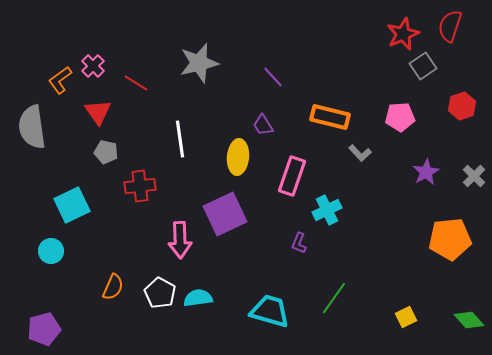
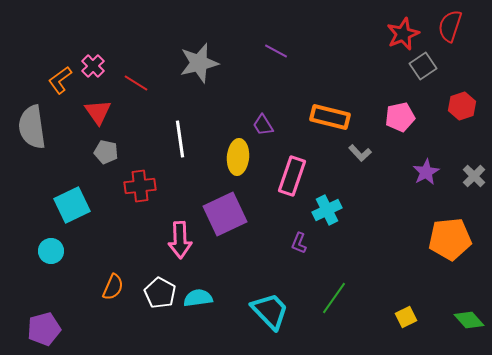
purple line: moved 3 px right, 26 px up; rotated 20 degrees counterclockwise
pink pentagon: rotated 8 degrees counterclockwise
cyan trapezoid: rotated 30 degrees clockwise
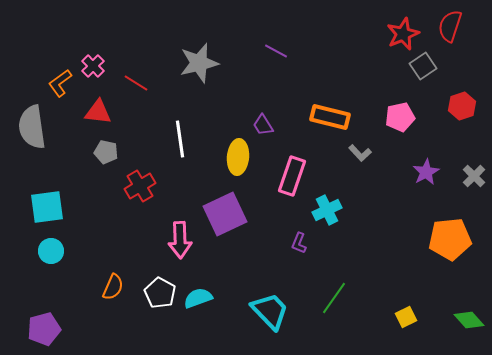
orange L-shape: moved 3 px down
red triangle: rotated 48 degrees counterclockwise
red cross: rotated 24 degrees counterclockwise
cyan square: moved 25 px left, 2 px down; rotated 18 degrees clockwise
cyan semicircle: rotated 12 degrees counterclockwise
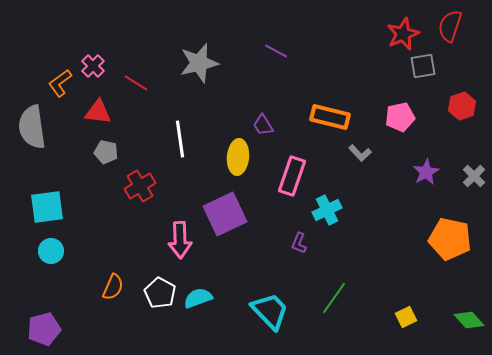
gray square: rotated 24 degrees clockwise
orange pentagon: rotated 18 degrees clockwise
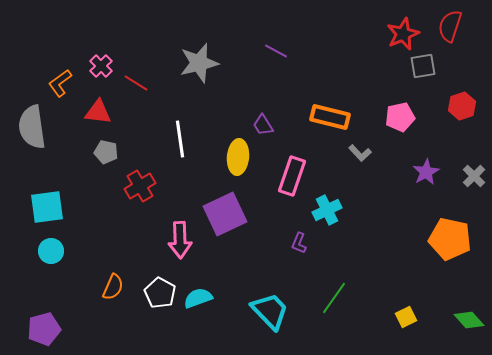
pink cross: moved 8 px right
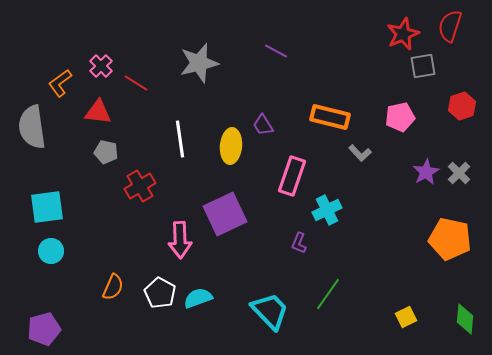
yellow ellipse: moved 7 px left, 11 px up
gray cross: moved 15 px left, 3 px up
green line: moved 6 px left, 4 px up
green diamond: moved 4 px left, 1 px up; rotated 48 degrees clockwise
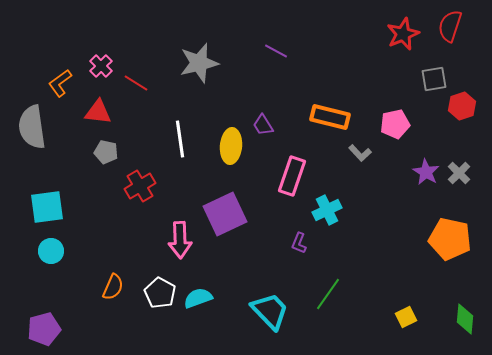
gray square: moved 11 px right, 13 px down
pink pentagon: moved 5 px left, 7 px down
purple star: rotated 12 degrees counterclockwise
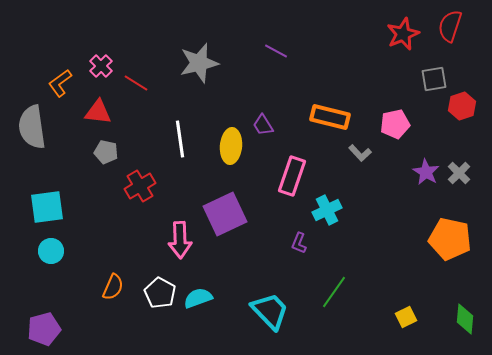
green line: moved 6 px right, 2 px up
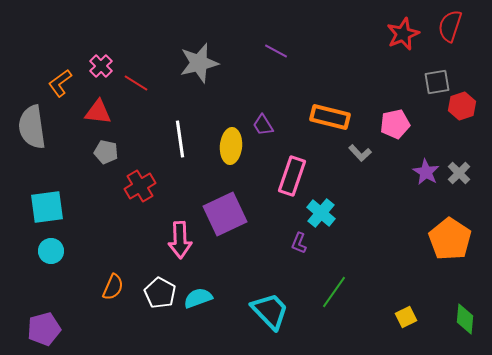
gray square: moved 3 px right, 3 px down
cyan cross: moved 6 px left, 3 px down; rotated 24 degrees counterclockwise
orange pentagon: rotated 21 degrees clockwise
